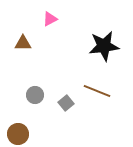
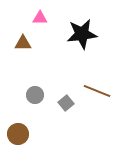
pink triangle: moved 10 px left, 1 px up; rotated 28 degrees clockwise
black star: moved 22 px left, 12 px up
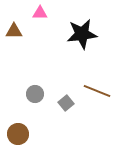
pink triangle: moved 5 px up
brown triangle: moved 9 px left, 12 px up
gray circle: moved 1 px up
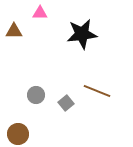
gray circle: moved 1 px right, 1 px down
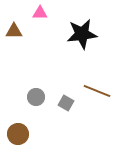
gray circle: moved 2 px down
gray square: rotated 21 degrees counterclockwise
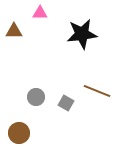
brown circle: moved 1 px right, 1 px up
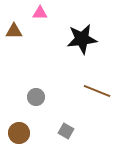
black star: moved 5 px down
gray square: moved 28 px down
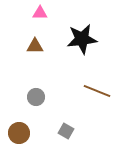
brown triangle: moved 21 px right, 15 px down
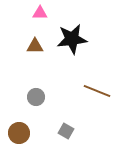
black star: moved 10 px left
